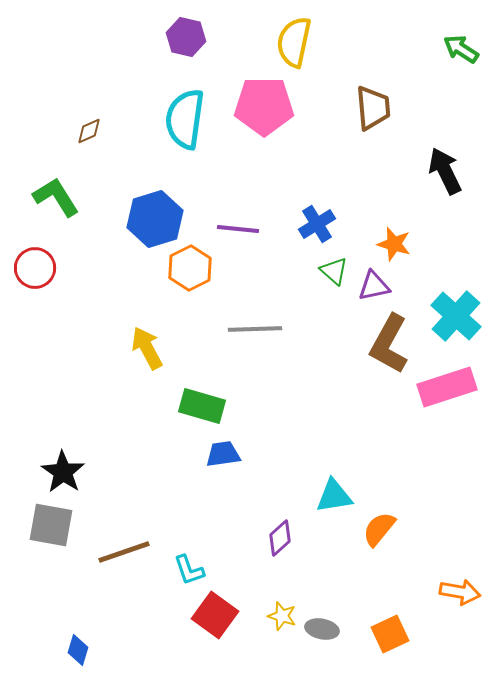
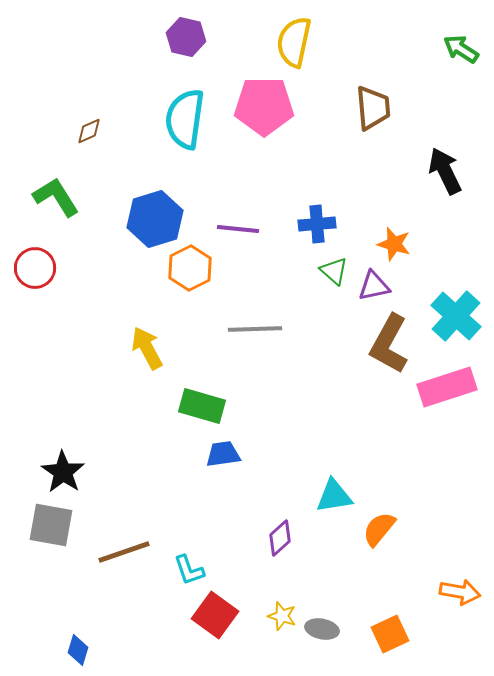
blue cross: rotated 27 degrees clockwise
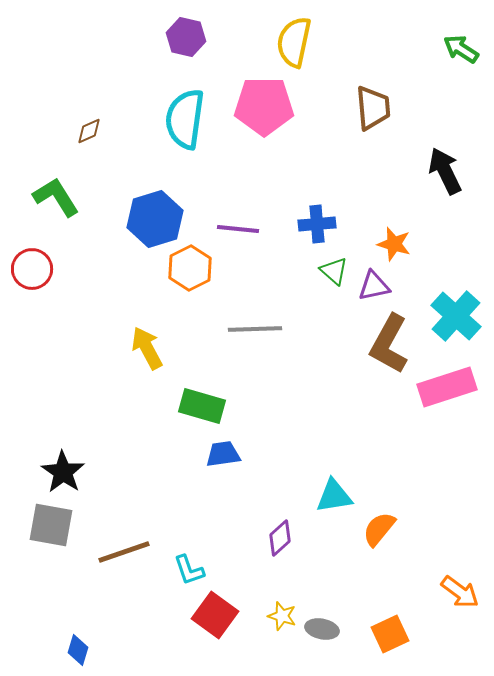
red circle: moved 3 px left, 1 px down
orange arrow: rotated 27 degrees clockwise
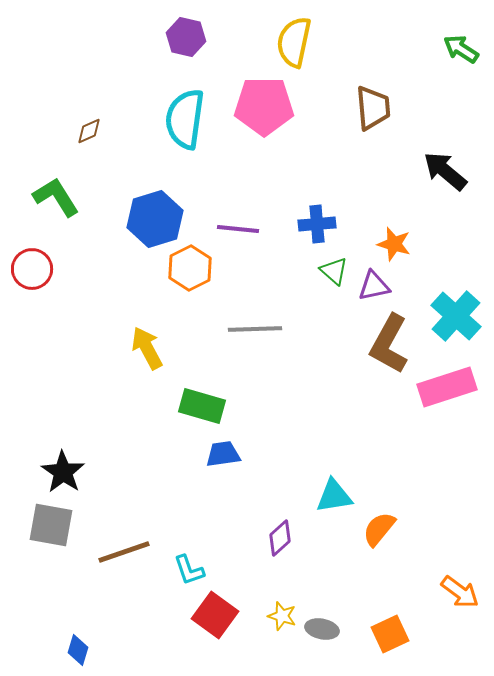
black arrow: rotated 24 degrees counterclockwise
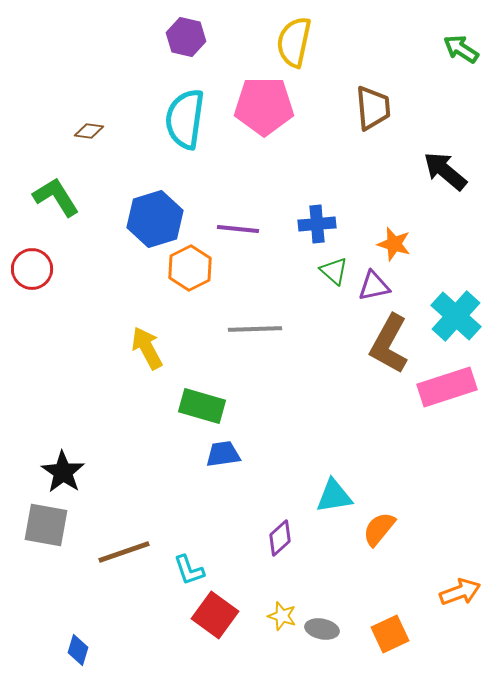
brown diamond: rotated 32 degrees clockwise
gray square: moved 5 px left
orange arrow: rotated 57 degrees counterclockwise
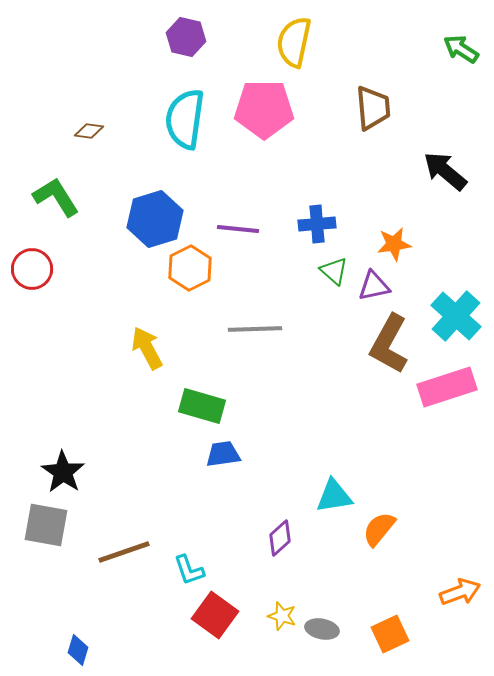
pink pentagon: moved 3 px down
orange star: rotated 24 degrees counterclockwise
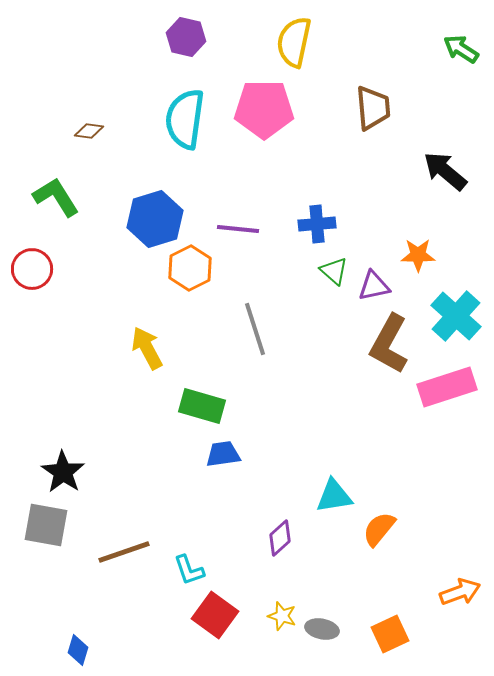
orange star: moved 24 px right, 11 px down; rotated 8 degrees clockwise
gray line: rotated 74 degrees clockwise
